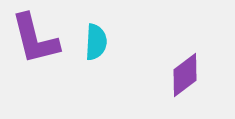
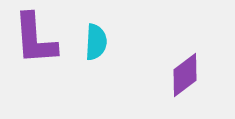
purple L-shape: rotated 10 degrees clockwise
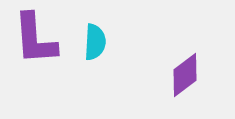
cyan semicircle: moved 1 px left
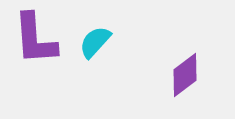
cyan semicircle: rotated 141 degrees counterclockwise
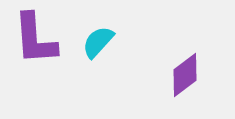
cyan semicircle: moved 3 px right
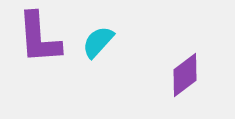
purple L-shape: moved 4 px right, 1 px up
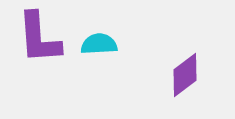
cyan semicircle: moved 1 px right, 2 px down; rotated 45 degrees clockwise
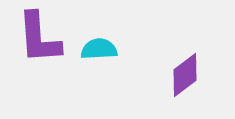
cyan semicircle: moved 5 px down
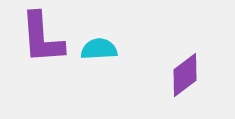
purple L-shape: moved 3 px right
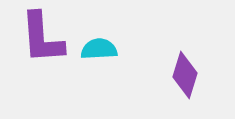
purple diamond: rotated 36 degrees counterclockwise
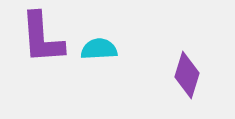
purple diamond: moved 2 px right
